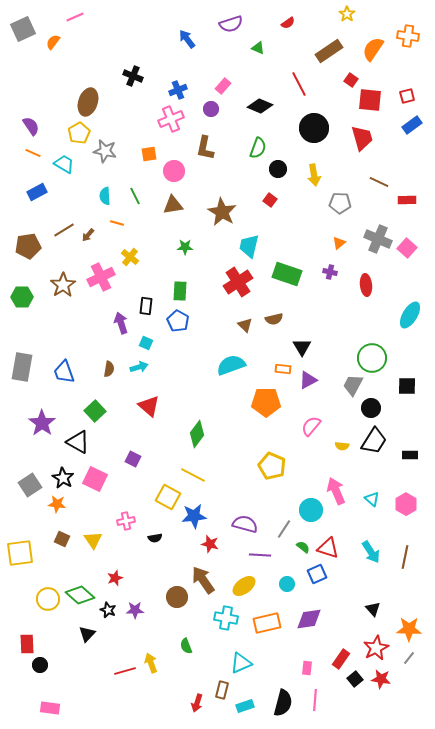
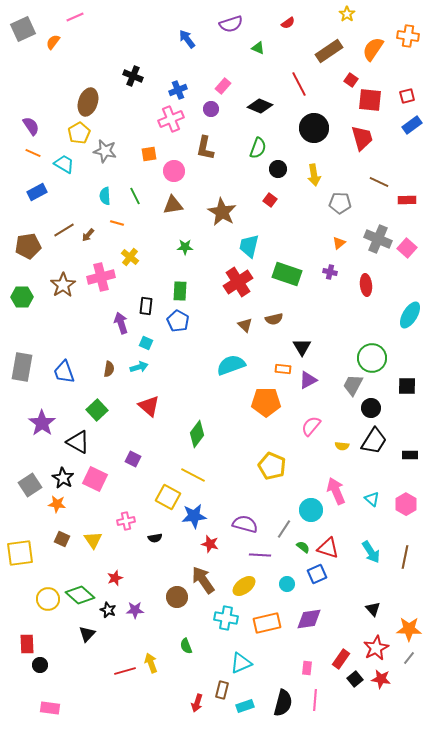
pink cross at (101, 277): rotated 12 degrees clockwise
green square at (95, 411): moved 2 px right, 1 px up
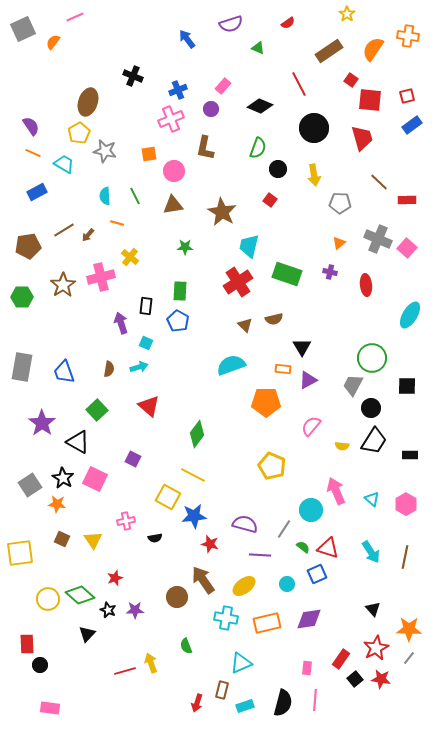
brown line at (379, 182): rotated 18 degrees clockwise
